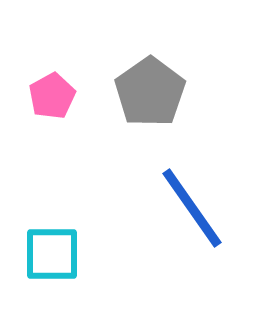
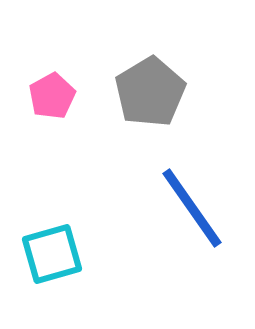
gray pentagon: rotated 4 degrees clockwise
cyan square: rotated 16 degrees counterclockwise
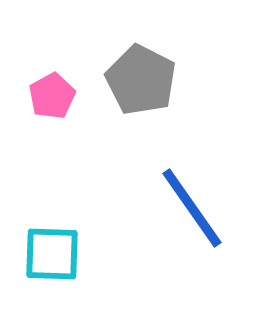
gray pentagon: moved 9 px left, 12 px up; rotated 14 degrees counterclockwise
cyan square: rotated 18 degrees clockwise
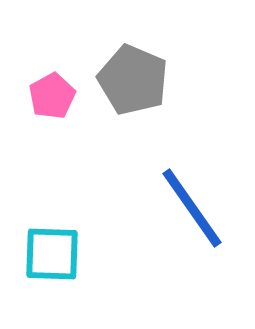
gray pentagon: moved 8 px left; rotated 4 degrees counterclockwise
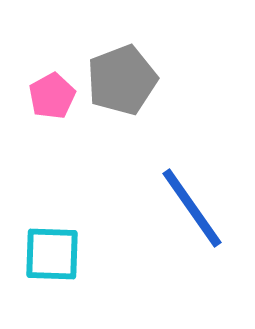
gray pentagon: moved 11 px left; rotated 28 degrees clockwise
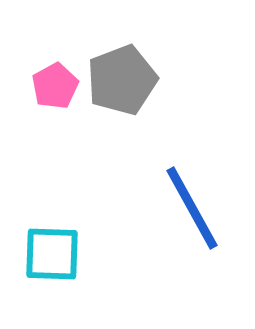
pink pentagon: moved 3 px right, 10 px up
blue line: rotated 6 degrees clockwise
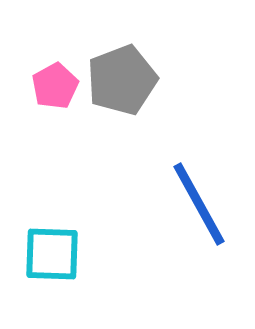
blue line: moved 7 px right, 4 px up
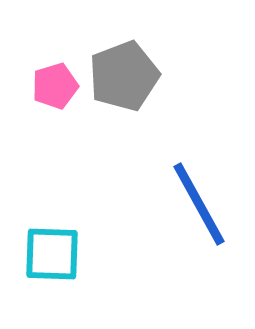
gray pentagon: moved 2 px right, 4 px up
pink pentagon: rotated 12 degrees clockwise
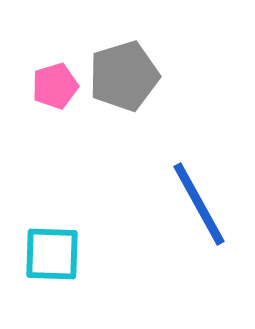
gray pentagon: rotated 4 degrees clockwise
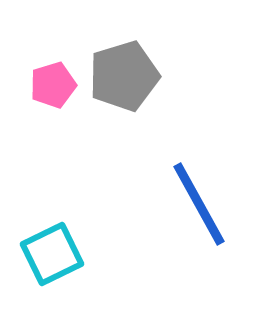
pink pentagon: moved 2 px left, 1 px up
cyan square: rotated 28 degrees counterclockwise
